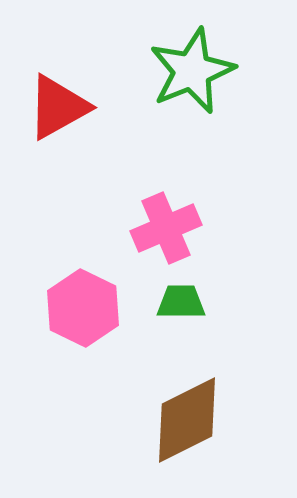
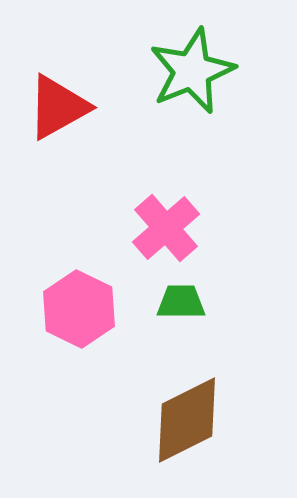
pink cross: rotated 18 degrees counterclockwise
pink hexagon: moved 4 px left, 1 px down
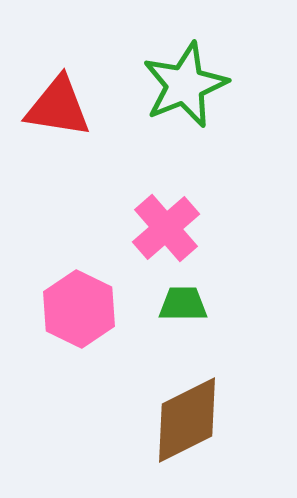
green star: moved 7 px left, 14 px down
red triangle: rotated 38 degrees clockwise
green trapezoid: moved 2 px right, 2 px down
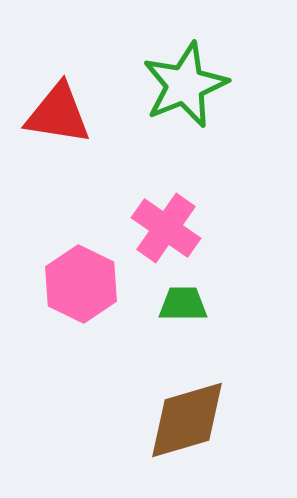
red triangle: moved 7 px down
pink cross: rotated 14 degrees counterclockwise
pink hexagon: moved 2 px right, 25 px up
brown diamond: rotated 10 degrees clockwise
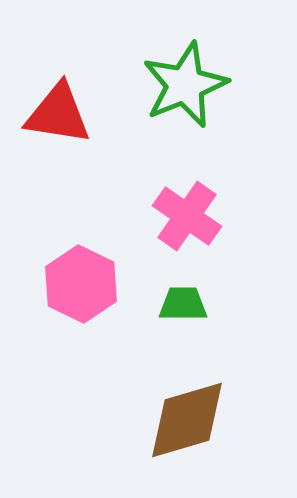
pink cross: moved 21 px right, 12 px up
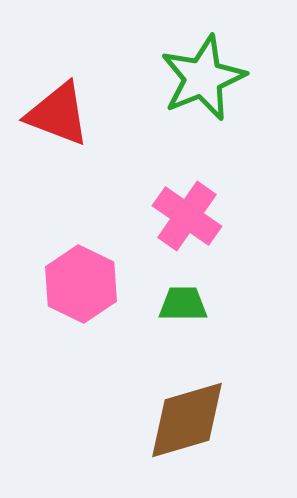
green star: moved 18 px right, 7 px up
red triangle: rotated 12 degrees clockwise
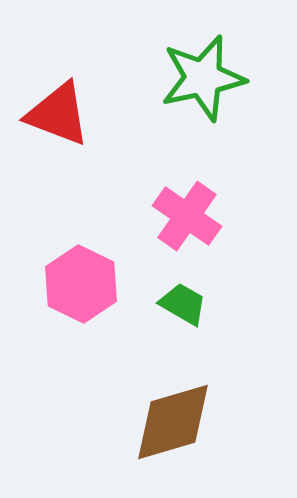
green star: rotated 10 degrees clockwise
green trapezoid: rotated 30 degrees clockwise
brown diamond: moved 14 px left, 2 px down
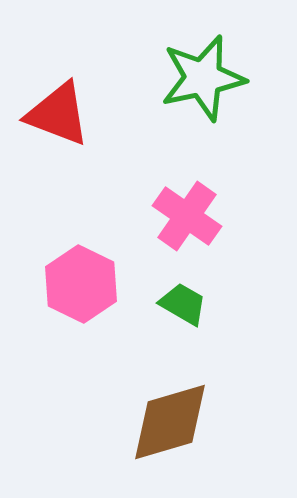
brown diamond: moved 3 px left
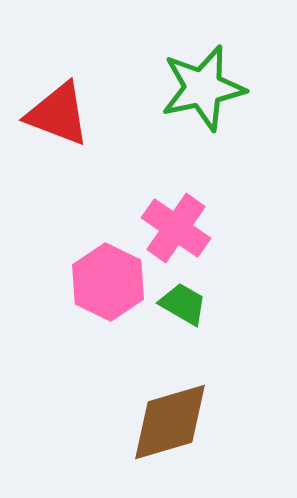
green star: moved 10 px down
pink cross: moved 11 px left, 12 px down
pink hexagon: moved 27 px right, 2 px up
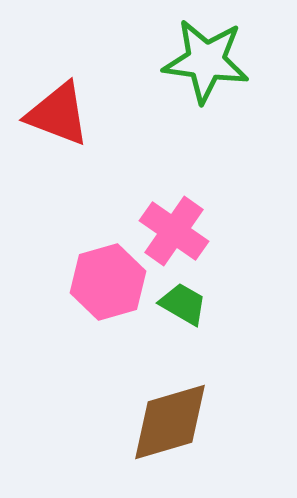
green star: moved 3 px right, 27 px up; rotated 20 degrees clockwise
pink cross: moved 2 px left, 3 px down
pink hexagon: rotated 18 degrees clockwise
